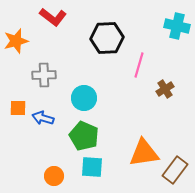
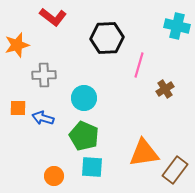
orange star: moved 1 px right, 4 px down
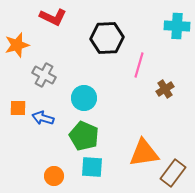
red L-shape: rotated 12 degrees counterclockwise
cyan cross: rotated 10 degrees counterclockwise
gray cross: rotated 30 degrees clockwise
brown rectangle: moved 2 px left, 3 px down
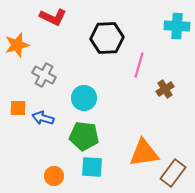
green pentagon: rotated 16 degrees counterclockwise
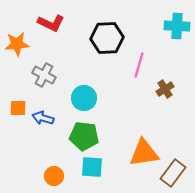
red L-shape: moved 2 px left, 6 px down
orange star: moved 1 px up; rotated 10 degrees clockwise
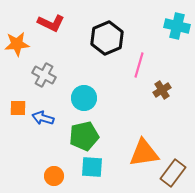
cyan cross: rotated 10 degrees clockwise
black hexagon: rotated 20 degrees counterclockwise
brown cross: moved 3 px left, 1 px down
green pentagon: rotated 20 degrees counterclockwise
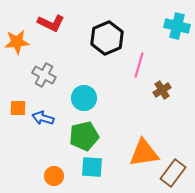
orange star: moved 2 px up
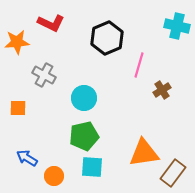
blue arrow: moved 16 px left, 40 px down; rotated 15 degrees clockwise
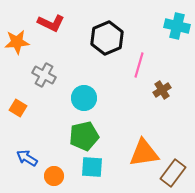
orange square: rotated 30 degrees clockwise
